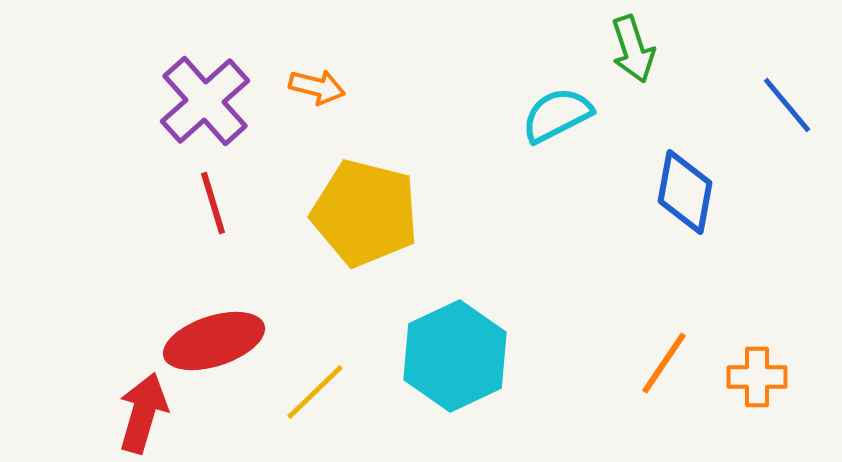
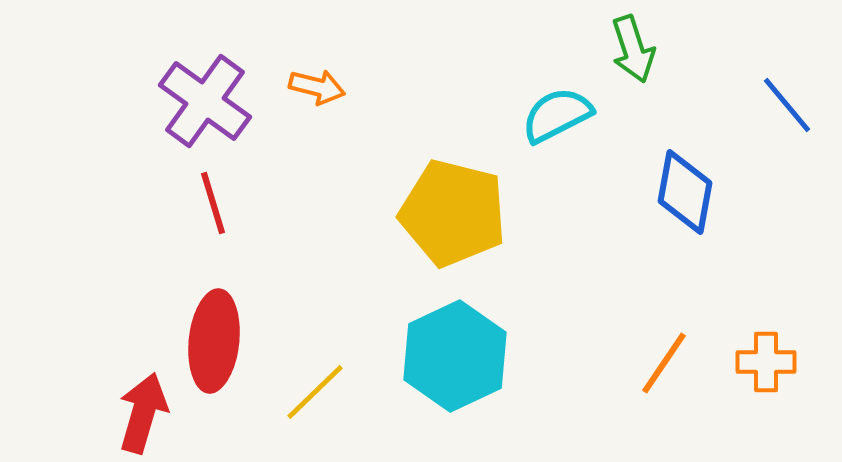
purple cross: rotated 12 degrees counterclockwise
yellow pentagon: moved 88 px right
red ellipse: rotated 66 degrees counterclockwise
orange cross: moved 9 px right, 15 px up
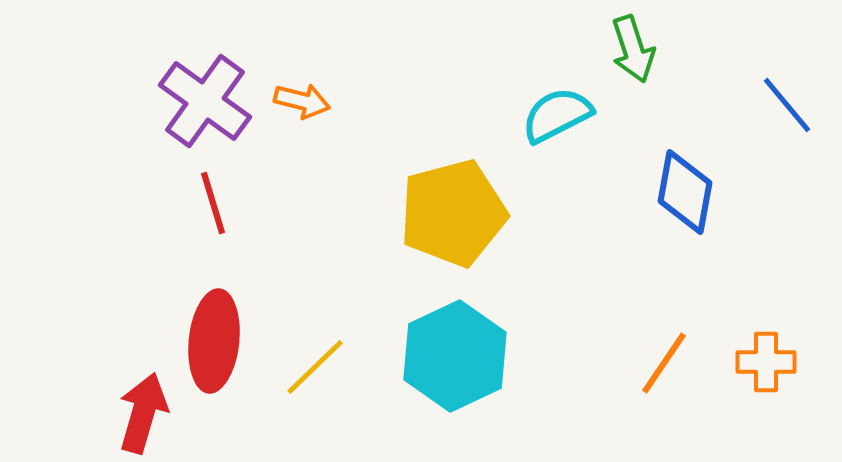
orange arrow: moved 15 px left, 14 px down
yellow pentagon: rotated 29 degrees counterclockwise
yellow line: moved 25 px up
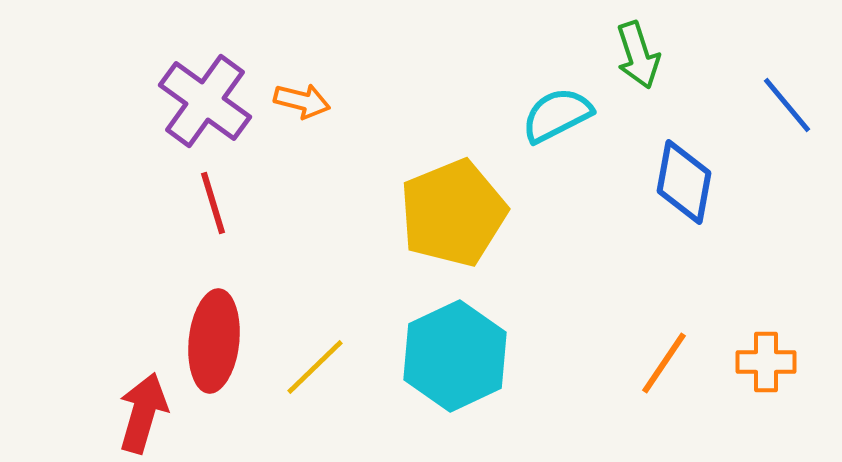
green arrow: moved 5 px right, 6 px down
blue diamond: moved 1 px left, 10 px up
yellow pentagon: rotated 7 degrees counterclockwise
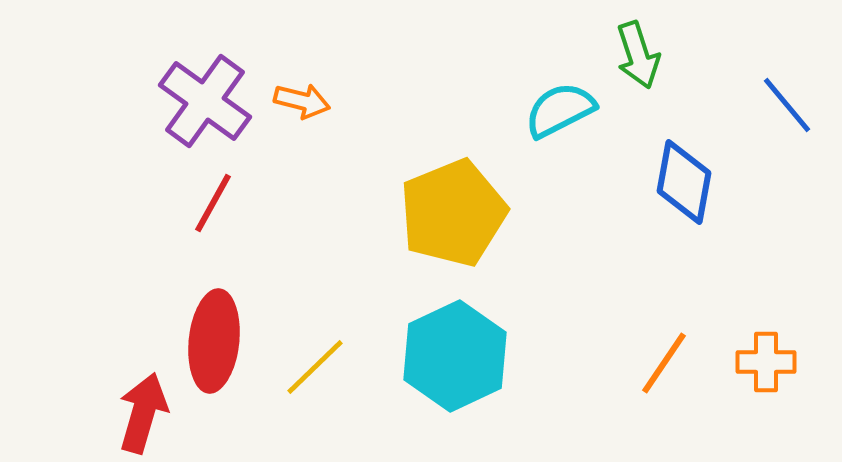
cyan semicircle: moved 3 px right, 5 px up
red line: rotated 46 degrees clockwise
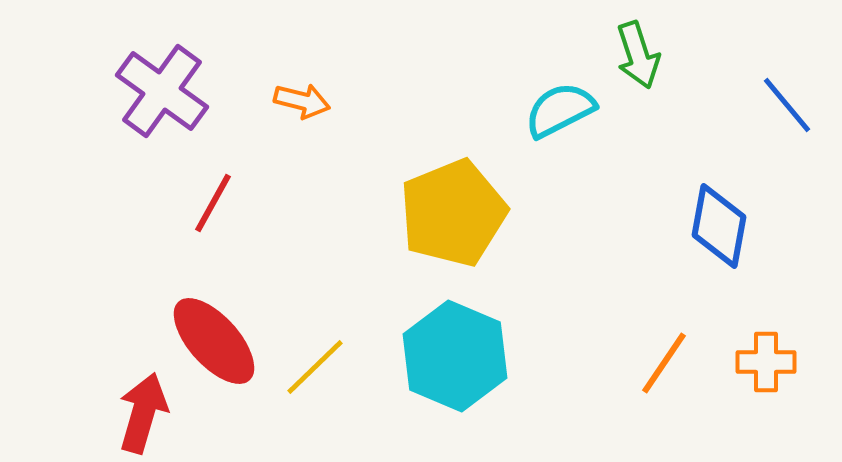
purple cross: moved 43 px left, 10 px up
blue diamond: moved 35 px right, 44 px down
red ellipse: rotated 48 degrees counterclockwise
cyan hexagon: rotated 12 degrees counterclockwise
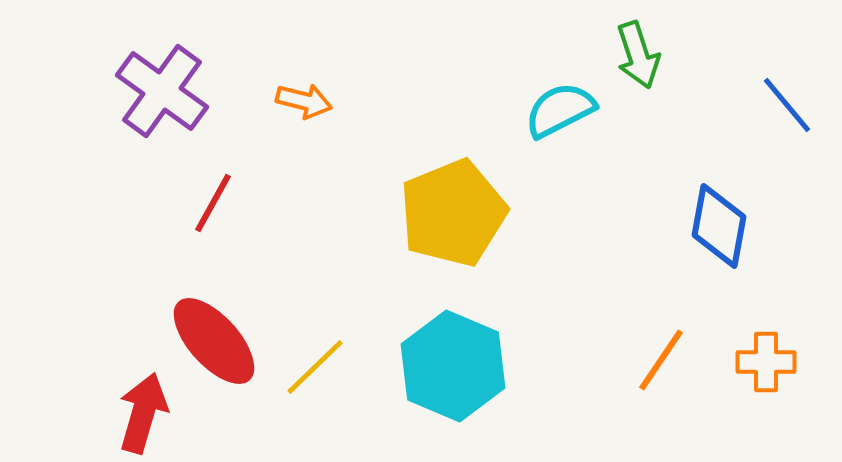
orange arrow: moved 2 px right
cyan hexagon: moved 2 px left, 10 px down
orange line: moved 3 px left, 3 px up
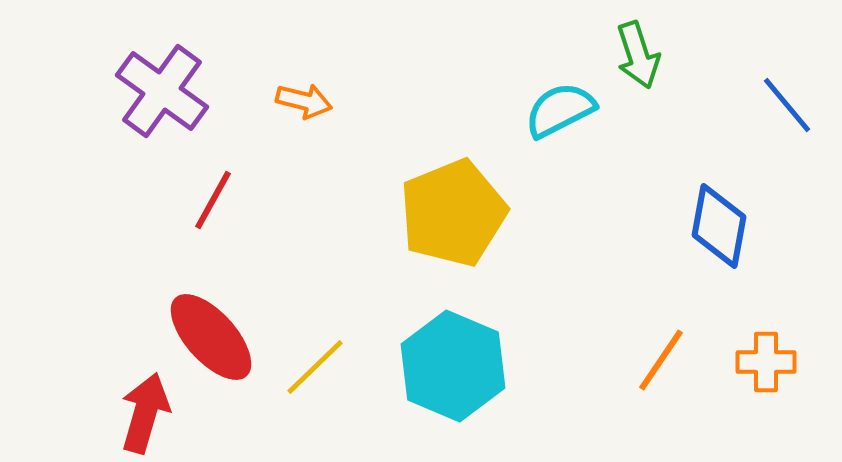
red line: moved 3 px up
red ellipse: moved 3 px left, 4 px up
red arrow: moved 2 px right
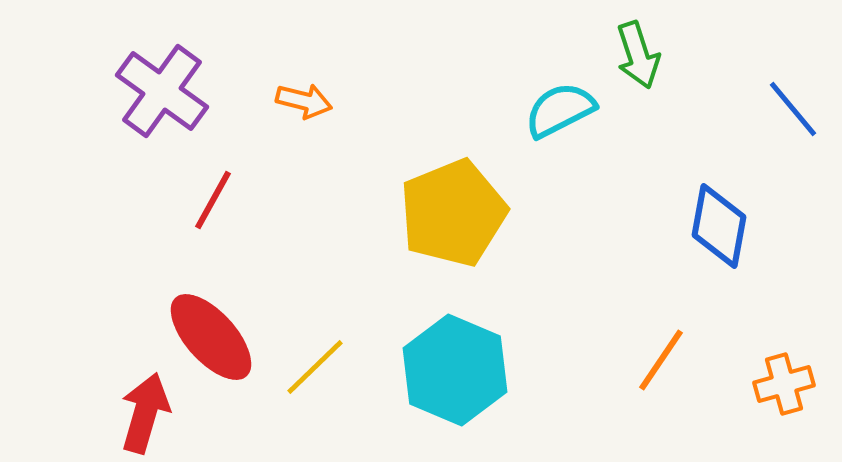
blue line: moved 6 px right, 4 px down
orange cross: moved 18 px right, 22 px down; rotated 16 degrees counterclockwise
cyan hexagon: moved 2 px right, 4 px down
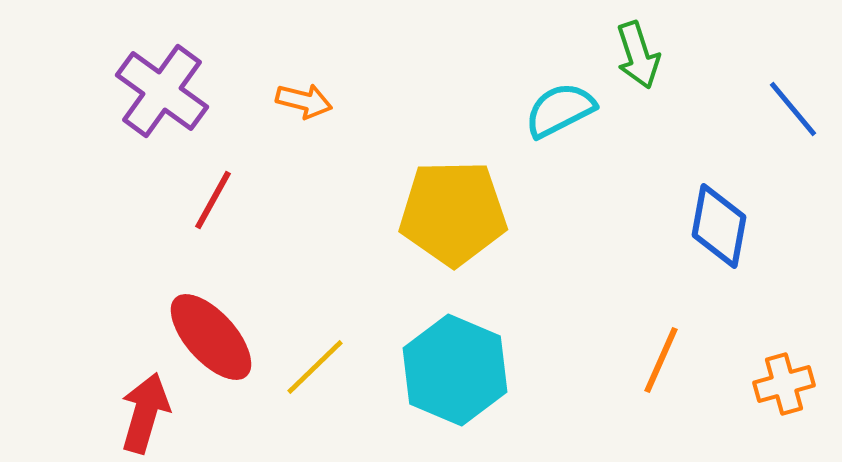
yellow pentagon: rotated 21 degrees clockwise
orange line: rotated 10 degrees counterclockwise
